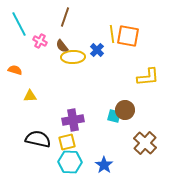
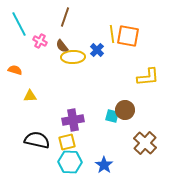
cyan square: moved 2 px left
black semicircle: moved 1 px left, 1 px down
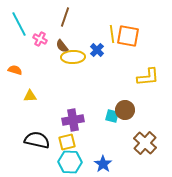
pink cross: moved 2 px up
blue star: moved 1 px left, 1 px up
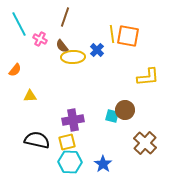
orange semicircle: rotated 112 degrees clockwise
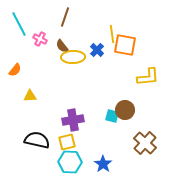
orange square: moved 3 px left, 9 px down
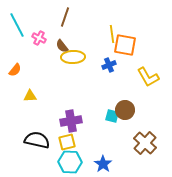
cyan line: moved 2 px left, 1 px down
pink cross: moved 1 px left, 1 px up
blue cross: moved 12 px right, 15 px down; rotated 24 degrees clockwise
yellow L-shape: rotated 65 degrees clockwise
purple cross: moved 2 px left, 1 px down
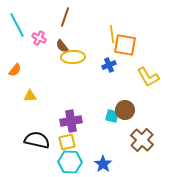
brown cross: moved 3 px left, 3 px up
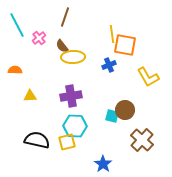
pink cross: rotated 24 degrees clockwise
orange semicircle: rotated 128 degrees counterclockwise
purple cross: moved 25 px up
cyan hexagon: moved 5 px right, 36 px up
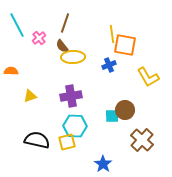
brown line: moved 6 px down
orange semicircle: moved 4 px left, 1 px down
yellow triangle: rotated 16 degrees counterclockwise
cyan square: rotated 16 degrees counterclockwise
